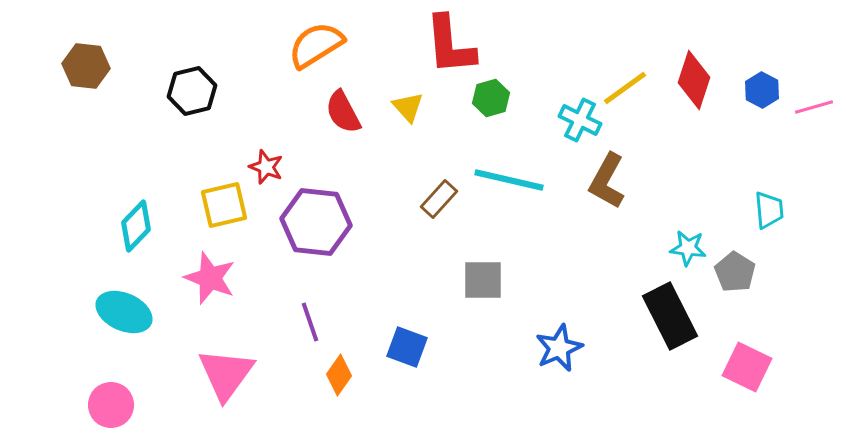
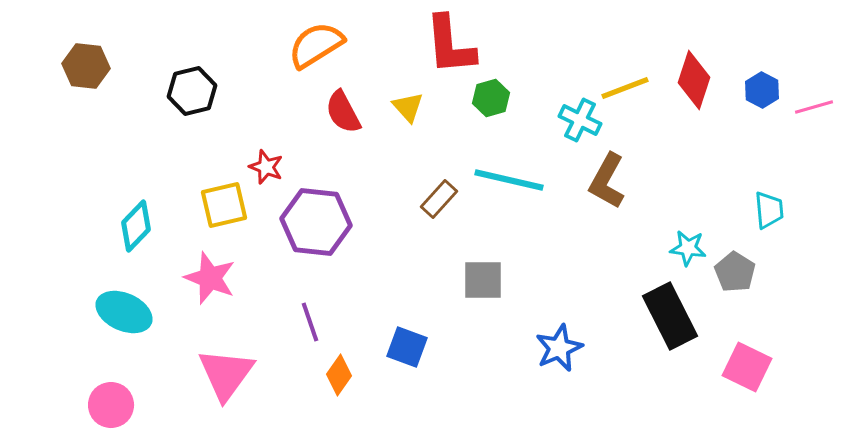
yellow line: rotated 15 degrees clockwise
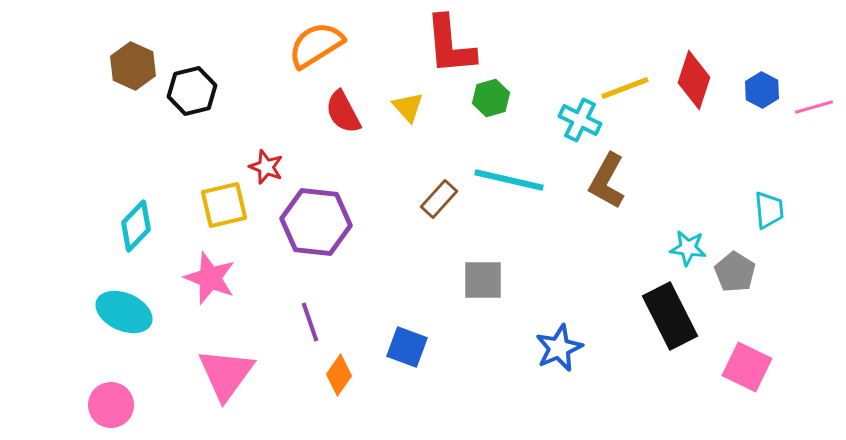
brown hexagon: moved 47 px right; rotated 18 degrees clockwise
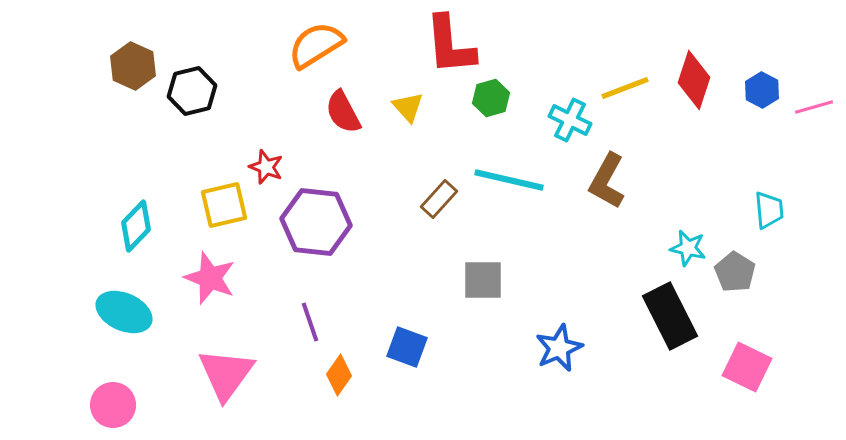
cyan cross: moved 10 px left
cyan star: rotated 6 degrees clockwise
pink circle: moved 2 px right
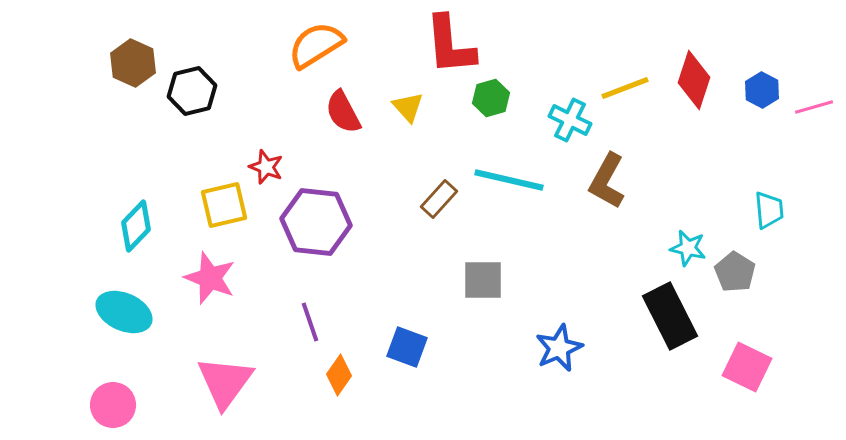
brown hexagon: moved 3 px up
pink triangle: moved 1 px left, 8 px down
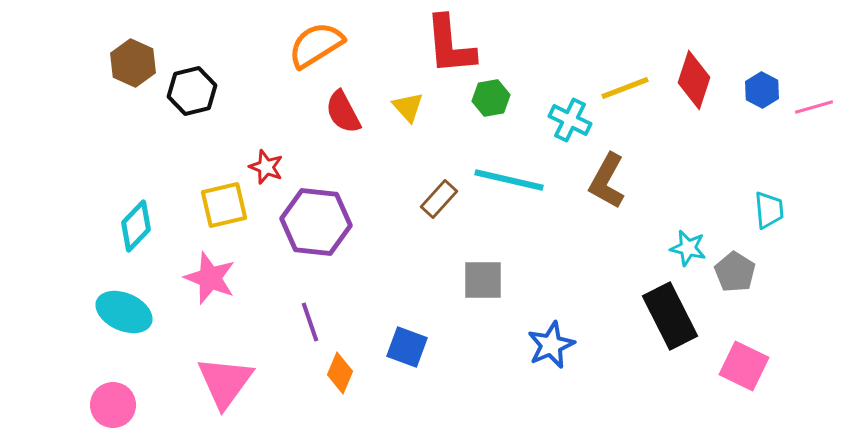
green hexagon: rotated 6 degrees clockwise
blue star: moved 8 px left, 3 px up
pink square: moved 3 px left, 1 px up
orange diamond: moved 1 px right, 2 px up; rotated 12 degrees counterclockwise
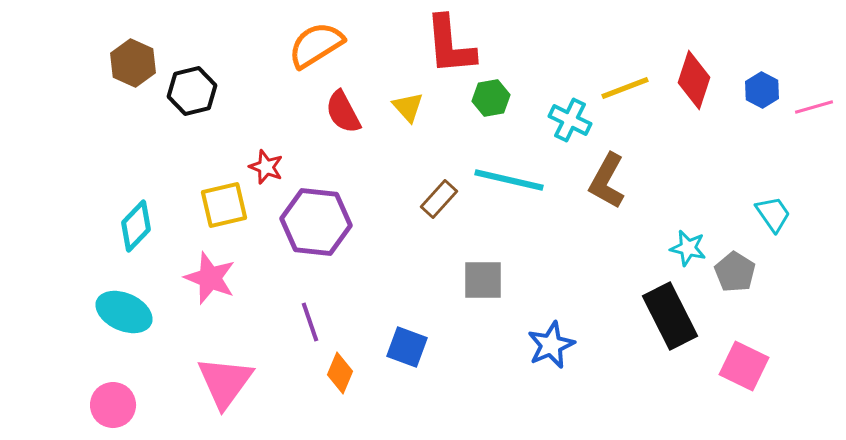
cyan trapezoid: moved 4 px right, 4 px down; rotated 30 degrees counterclockwise
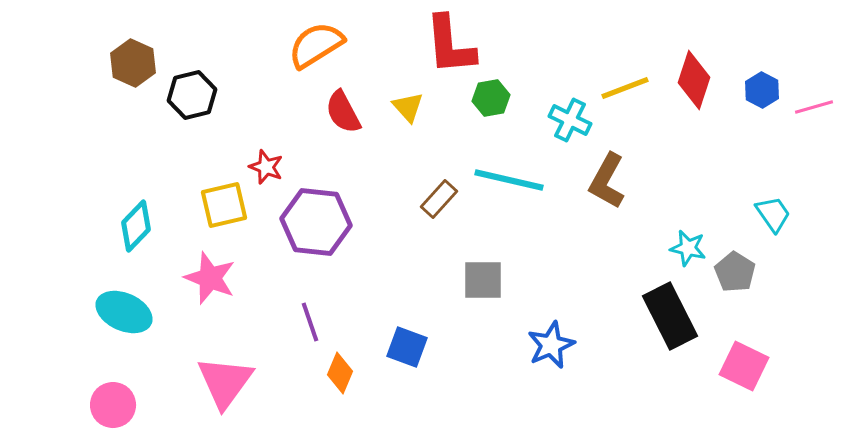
black hexagon: moved 4 px down
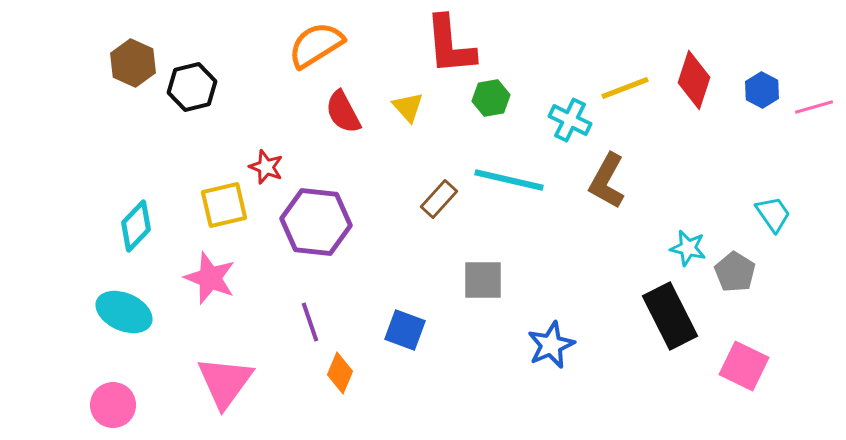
black hexagon: moved 8 px up
blue square: moved 2 px left, 17 px up
